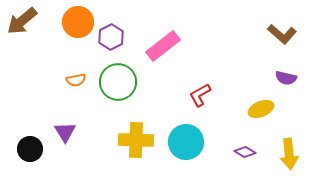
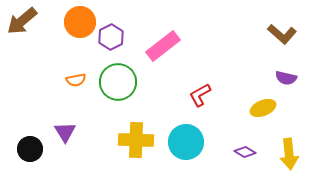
orange circle: moved 2 px right
yellow ellipse: moved 2 px right, 1 px up
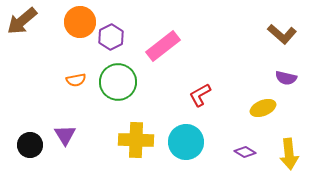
purple triangle: moved 3 px down
black circle: moved 4 px up
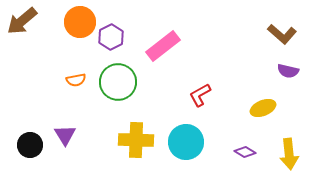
purple semicircle: moved 2 px right, 7 px up
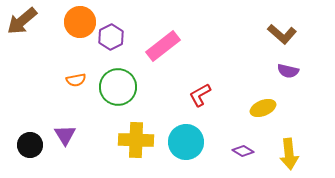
green circle: moved 5 px down
purple diamond: moved 2 px left, 1 px up
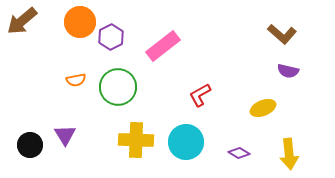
purple diamond: moved 4 px left, 2 px down
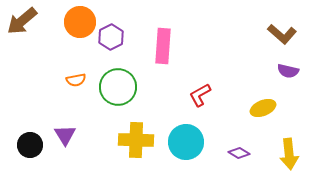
pink rectangle: rotated 48 degrees counterclockwise
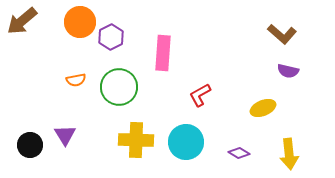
pink rectangle: moved 7 px down
green circle: moved 1 px right
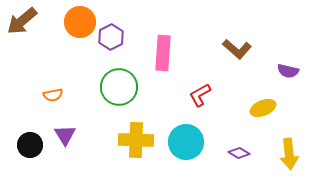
brown L-shape: moved 45 px left, 15 px down
orange semicircle: moved 23 px left, 15 px down
